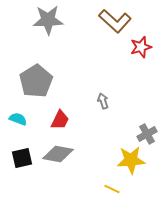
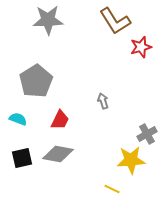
brown L-shape: rotated 16 degrees clockwise
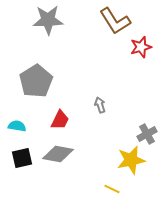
gray arrow: moved 3 px left, 4 px down
cyan semicircle: moved 1 px left, 7 px down; rotated 12 degrees counterclockwise
yellow star: rotated 8 degrees counterclockwise
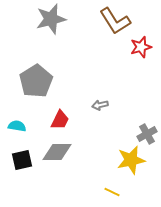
gray star: moved 3 px right, 1 px up; rotated 12 degrees counterclockwise
gray arrow: rotated 84 degrees counterclockwise
gray diamond: moved 1 px left, 2 px up; rotated 12 degrees counterclockwise
black square: moved 2 px down
yellow line: moved 3 px down
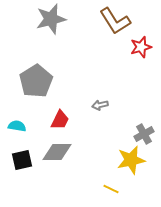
gray cross: moved 3 px left
yellow line: moved 1 px left, 3 px up
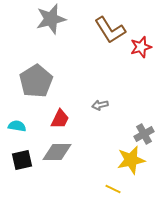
brown L-shape: moved 5 px left, 9 px down
red trapezoid: moved 1 px up
yellow line: moved 2 px right
